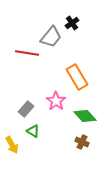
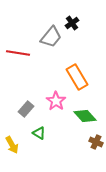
red line: moved 9 px left
green triangle: moved 6 px right, 2 px down
brown cross: moved 14 px right
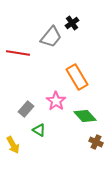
green triangle: moved 3 px up
yellow arrow: moved 1 px right
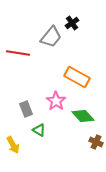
orange rectangle: rotated 30 degrees counterclockwise
gray rectangle: rotated 63 degrees counterclockwise
green diamond: moved 2 px left
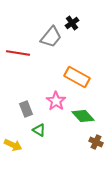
yellow arrow: rotated 36 degrees counterclockwise
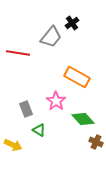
green diamond: moved 3 px down
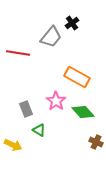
green diamond: moved 7 px up
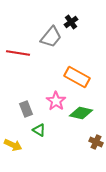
black cross: moved 1 px left, 1 px up
green diamond: moved 2 px left, 1 px down; rotated 35 degrees counterclockwise
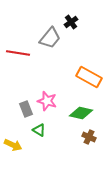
gray trapezoid: moved 1 px left, 1 px down
orange rectangle: moved 12 px right
pink star: moved 9 px left; rotated 18 degrees counterclockwise
brown cross: moved 7 px left, 5 px up
